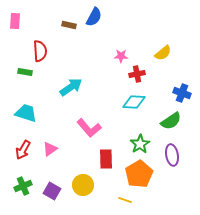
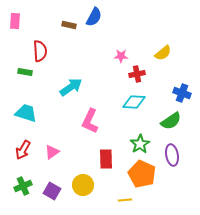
pink L-shape: moved 1 px right, 7 px up; rotated 65 degrees clockwise
pink triangle: moved 2 px right, 3 px down
orange pentagon: moved 3 px right; rotated 16 degrees counterclockwise
yellow line: rotated 24 degrees counterclockwise
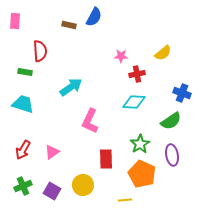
cyan trapezoid: moved 3 px left, 9 px up
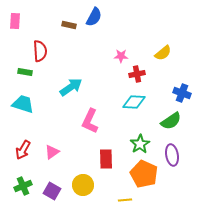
orange pentagon: moved 2 px right
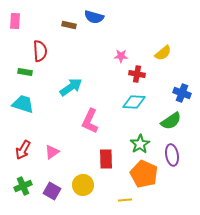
blue semicircle: rotated 78 degrees clockwise
red cross: rotated 21 degrees clockwise
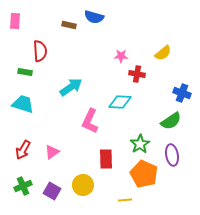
cyan diamond: moved 14 px left
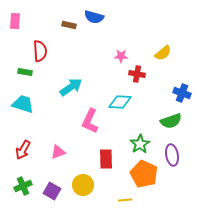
green semicircle: rotated 15 degrees clockwise
pink triangle: moved 6 px right; rotated 14 degrees clockwise
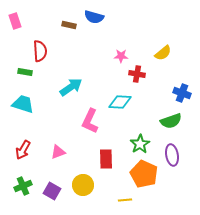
pink rectangle: rotated 21 degrees counterclockwise
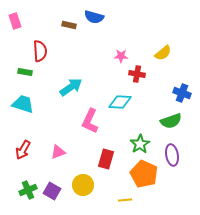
red rectangle: rotated 18 degrees clockwise
green cross: moved 5 px right, 4 px down
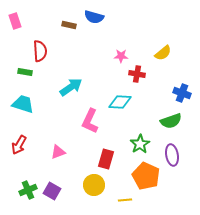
red arrow: moved 4 px left, 5 px up
orange pentagon: moved 2 px right, 2 px down
yellow circle: moved 11 px right
